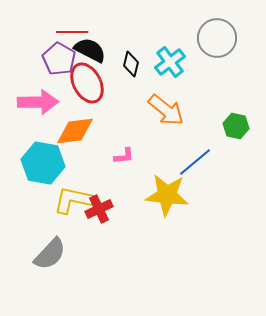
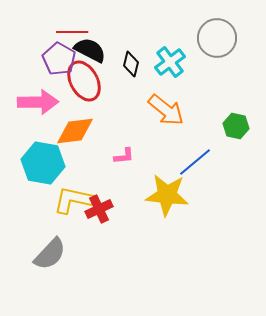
red ellipse: moved 3 px left, 2 px up
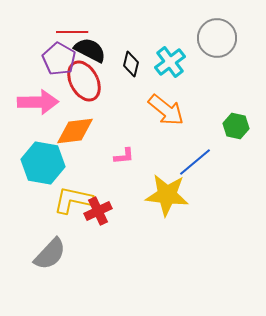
red cross: moved 1 px left, 2 px down
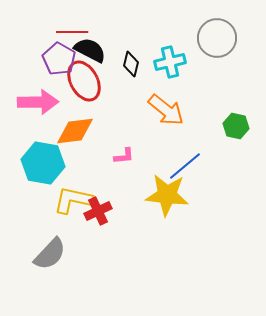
cyan cross: rotated 24 degrees clockwise
blue line: moved 10 px left, 4 px down
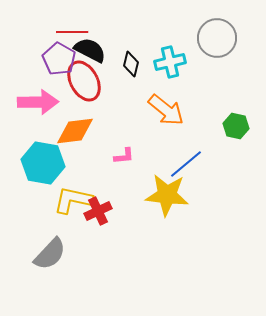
blue line: moved 1 px right, 2 px up
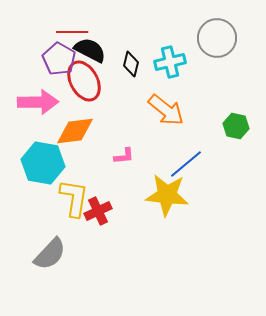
yellow L-shape: moved 1 px right, 2 px up; rotated 87 degrees clockwise
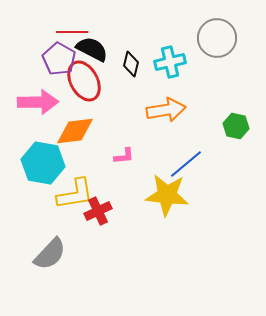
black semicircle: moved 2 px right, 1 px up
orange arrow: rotated 48 degrees counterclockwise
yellow L-shape: moved 1 px right, 4 px up; rotated 72 degrees clockwise
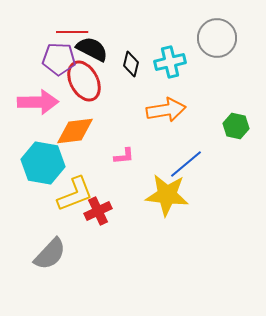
purple pentagon: rotated 28 degrees counterclockwise
yellow L-shape: rotated 12 degrees counterclockwise
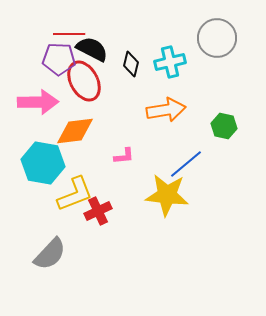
red line: moved 3 px left, 2 px down
green hexagon: moved 12 px left
